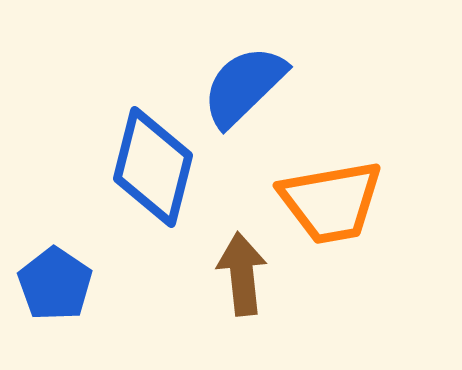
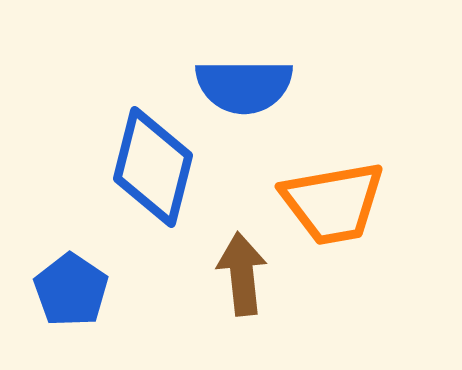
blue semicircle: rotated 136 degrees counterclockwise
orange trapezoid: moved 2 px right, 1 px down
blue pentagon: moved 16 px right, 6 px down
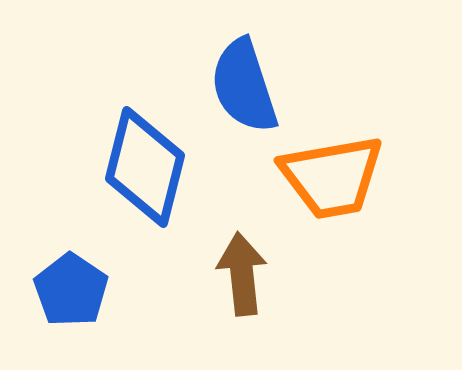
blue semicircle: rotated 72 degrees clockwise
blue diamond: moved 8 px left
orange trapezoid: moved 1 px left, 26 px up
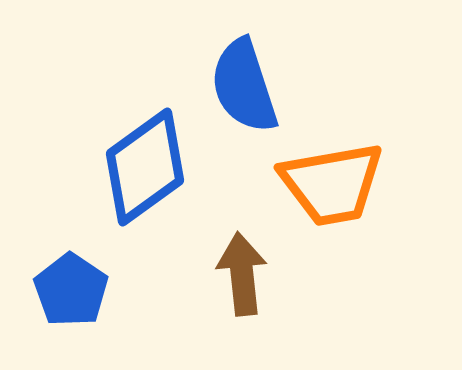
blue diamond: rotated 40 degrees clockwise
orange trapezoid: moved 7 px down
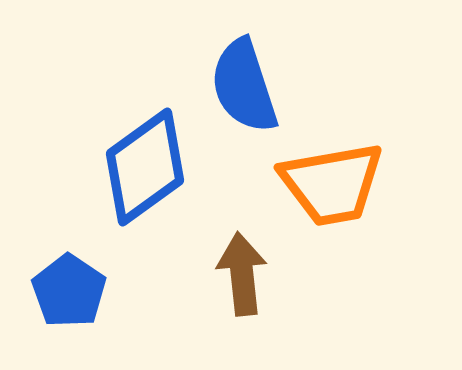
blue pentagon: moved 2 px left, 1 px down
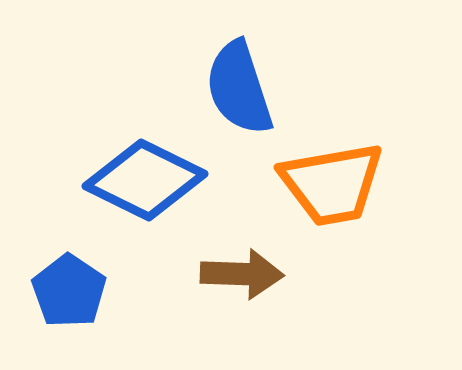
blue semicircle: moved 5 px left, 2 px down
blue diamond: moved 13 px down; rotated 62 degrees clockwise
brown arrow: rotated 98 degrees clockwise
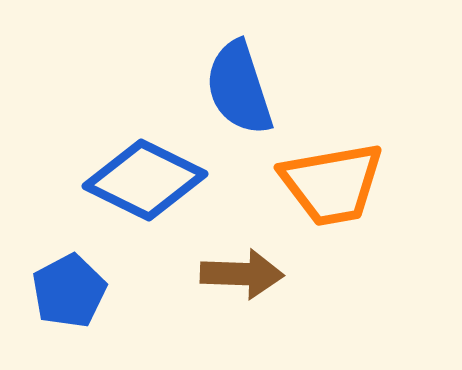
blue pentagon: rotated 10 degrees clockwise
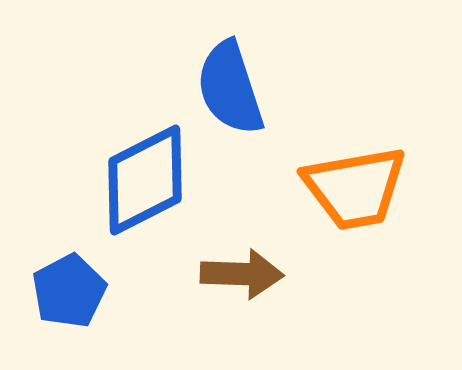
blue semicircle: moved 9 px left
blue diamond: rotated 53 degrees counterclockwise
orange trapezoid: moved 23 px right, 4 px down
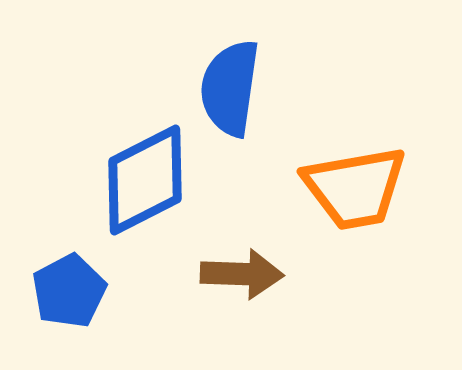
blue semicircle: rotated 26 degrees clockwise
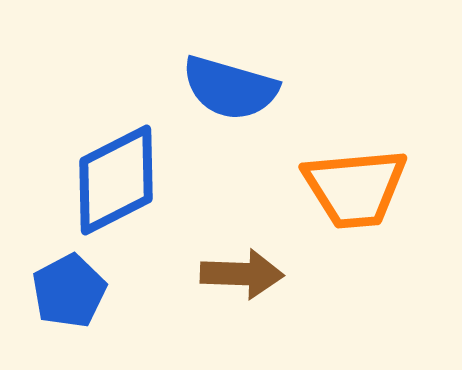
blue semicircle: rotated 82 degrees counterclockwise
blue diamond: moved 29 px left
orange trapezoid: rotated 5 degrees clockwise
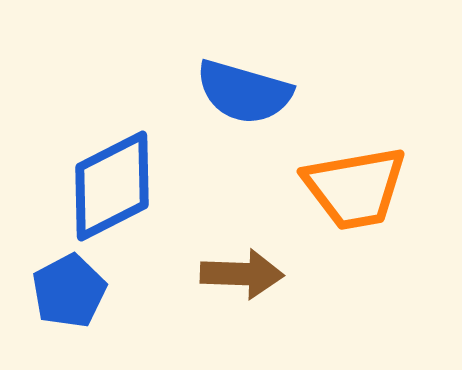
blue semicircle: moved 14 px right, 4 px down
blue diamond: moved 4 px left, 6 px down
orange trapezoid: rotated 5 degrees counterclockwise
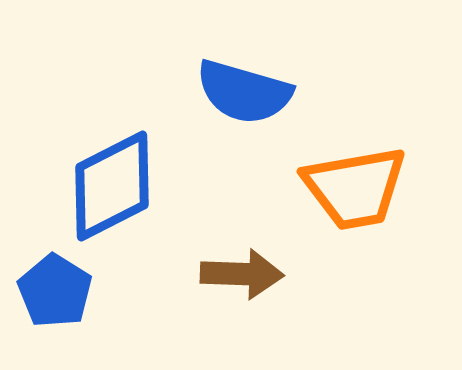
blue pentagon: moved 14 px left; rotated 12 degrees counterclockwise
